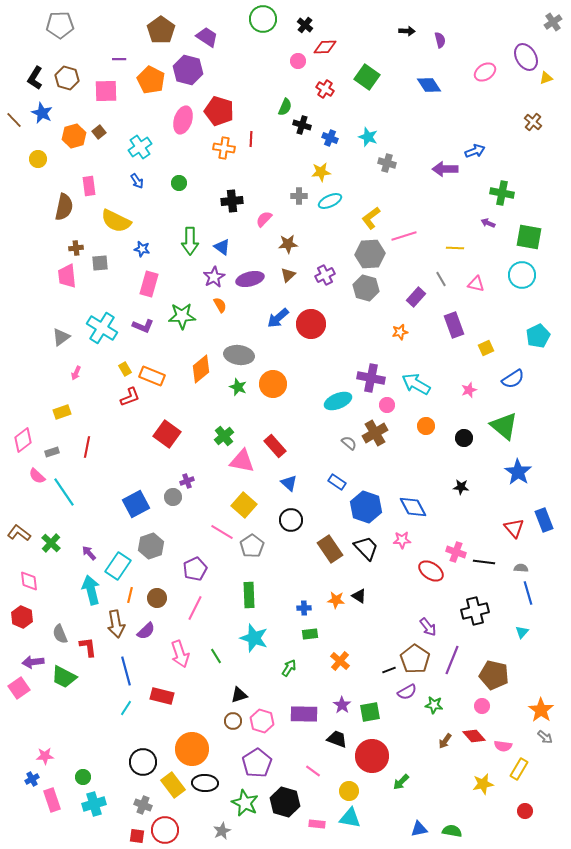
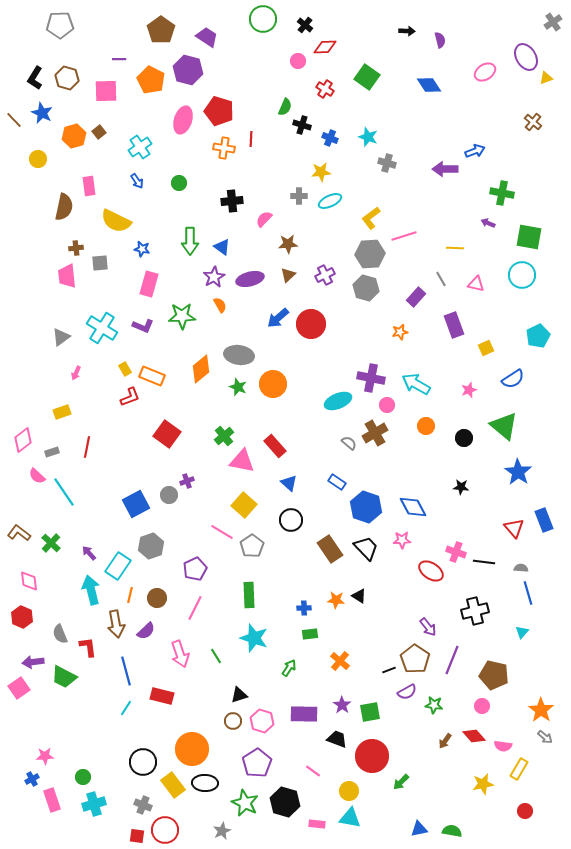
gray circle at (173, 497): moved 4 px left, 2 px up
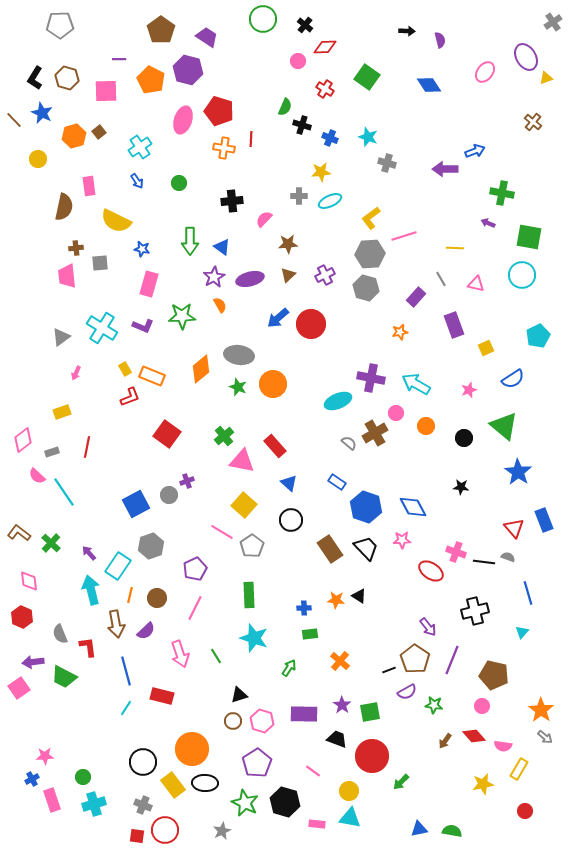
pink ellipse at (485, 72): rotated 20 degrees counterclockwise
pink circle at (387, 405): moved 9 px right, 8 px down
gray semicircle at (521, 568): moved 13 px left, 11 px up; rotated 16 degrees clockwise
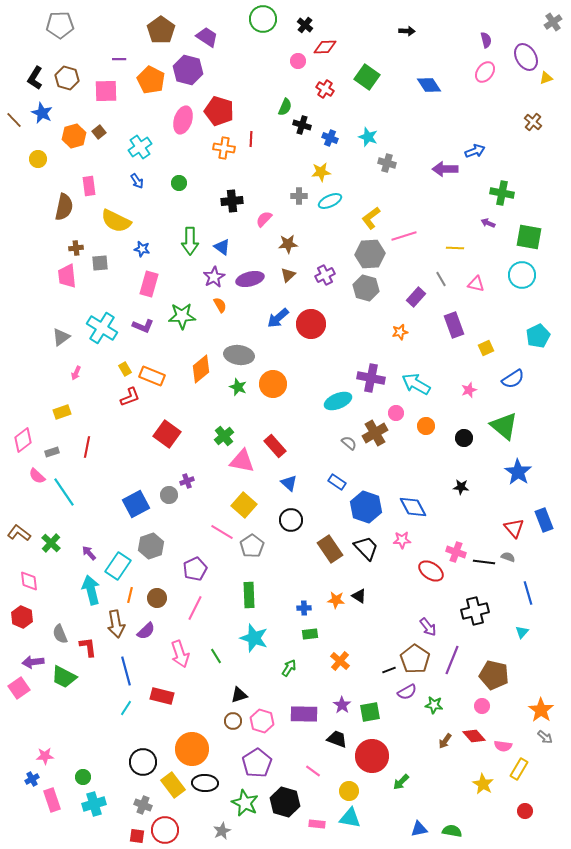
purple semicircle at (440, 40): moved 46 px right
yellow star at (483, 784): rotated 30 degrees counterclockwise
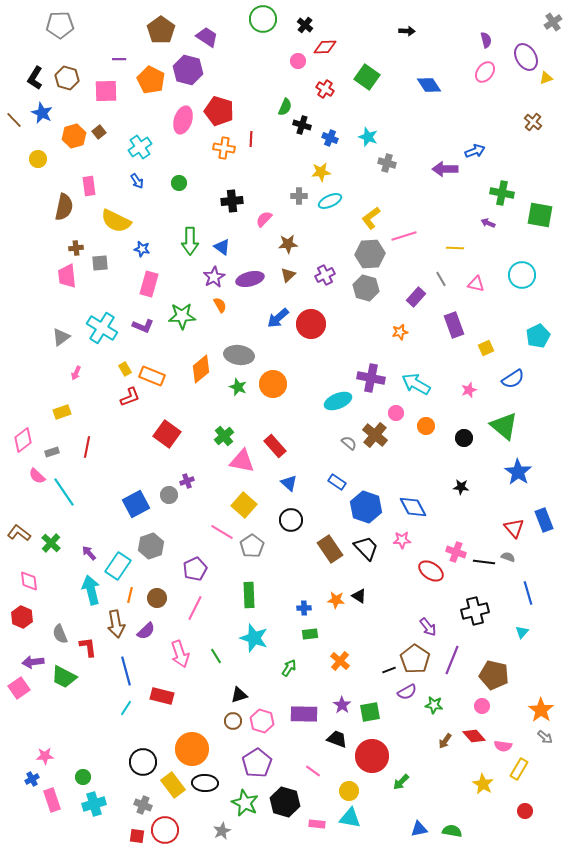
green square at (529, 237): moved 11 px right, 22 px up
brown cross at (375, 433): moved 2 px down; rotated 20 degrees counterclockwise
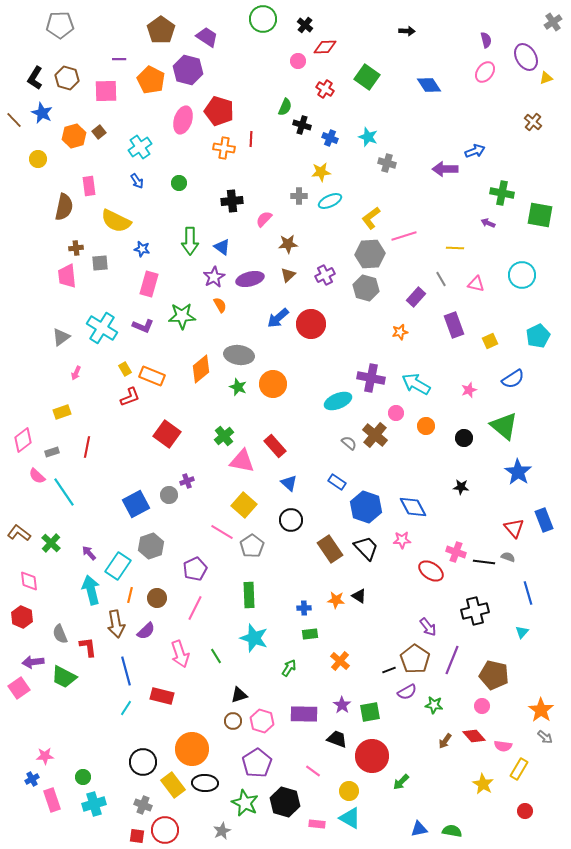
yellow square at (486, 348): moved 4 px right, 7 px up
cyan triangle at (350, 818): rotated 20 degrees clockwise
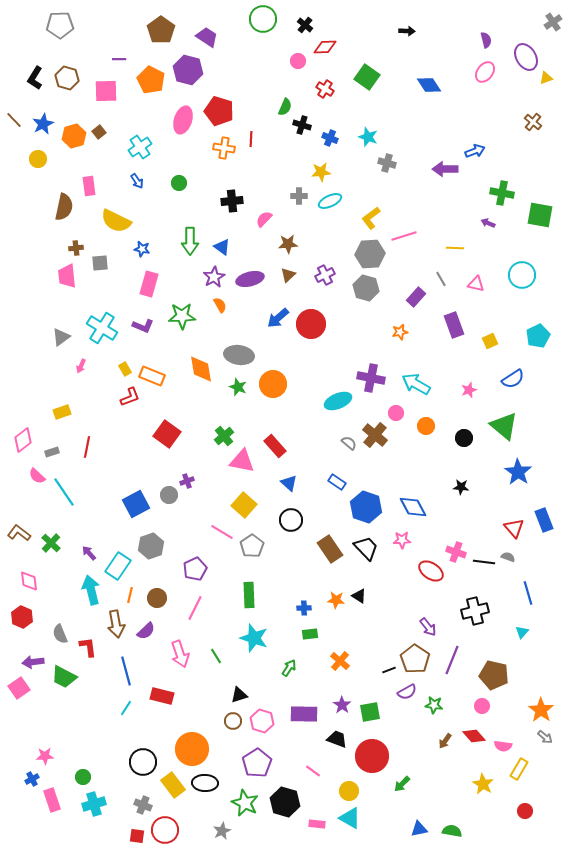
blue star at (42, 113): moved 1 px right, 11 px down; rotated 20 degrees clockwise
orange diamond at (201, 369): rotated 60 degrees counterclockwise
pink arrow at (76, 373): moved 5 px right, 7 px up
green arrow at (401, 782): moved 1 px right, 2 px down
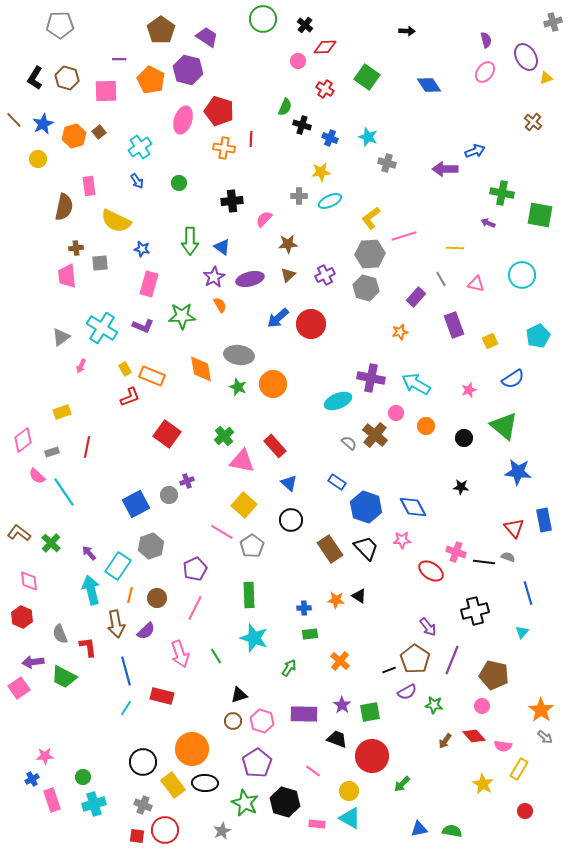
gray cross at (553, 22): rotated 18 degrees clockwise
blue star at (518, 472): rotated 28 degrees counterclockwise
blue rectangle at (544, 520): rotated 10 degrees clockwise
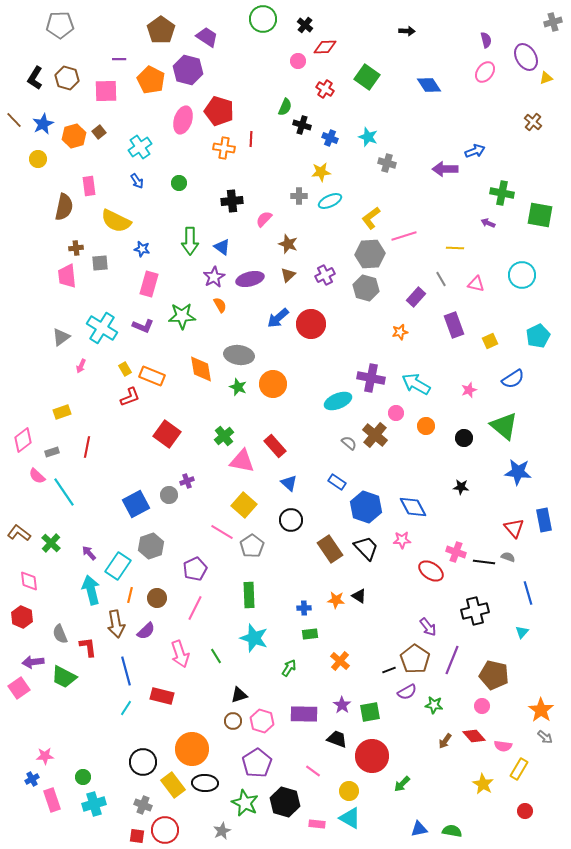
brown star at (288, 244): rotated 24 degrees clockwise
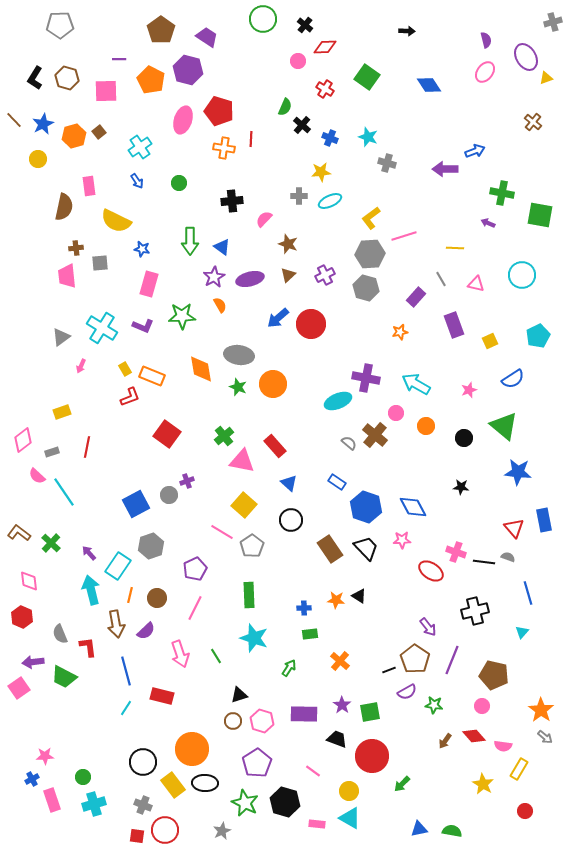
black cross at (302, 125): rotated 24 degrees clockwise
purple cross at (371, 378): moved 5 px left
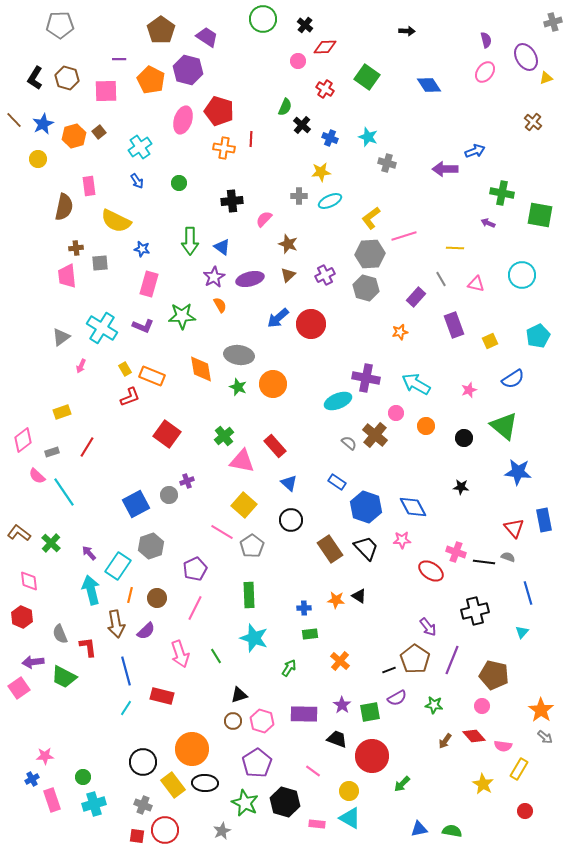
red line at (87, 447): rotated 20 degrees clockwise
purple semicircle at (407, 692): moved 10 px left, 6 px down
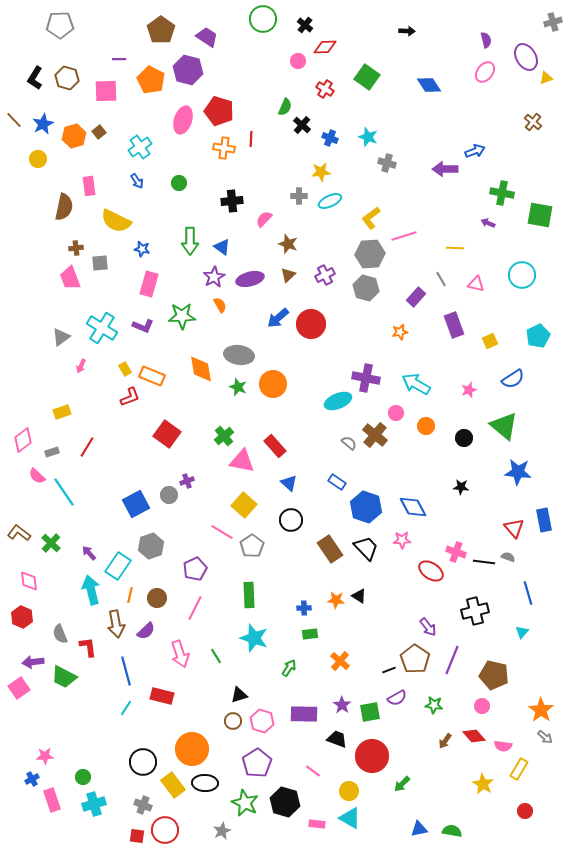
pink trapezoid at (67, 276): moved 3 px right, 2 px down; rotated 15 degrees counterclockwise
